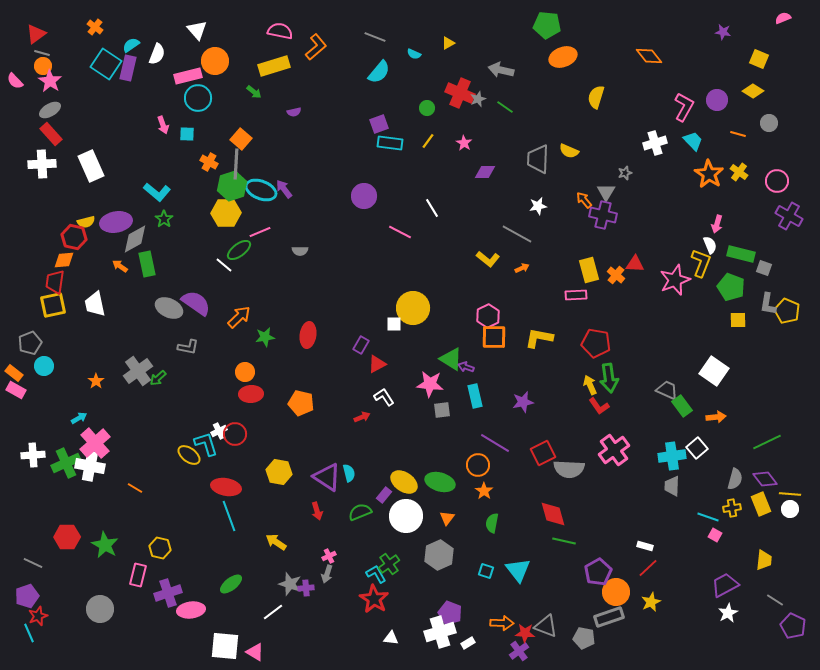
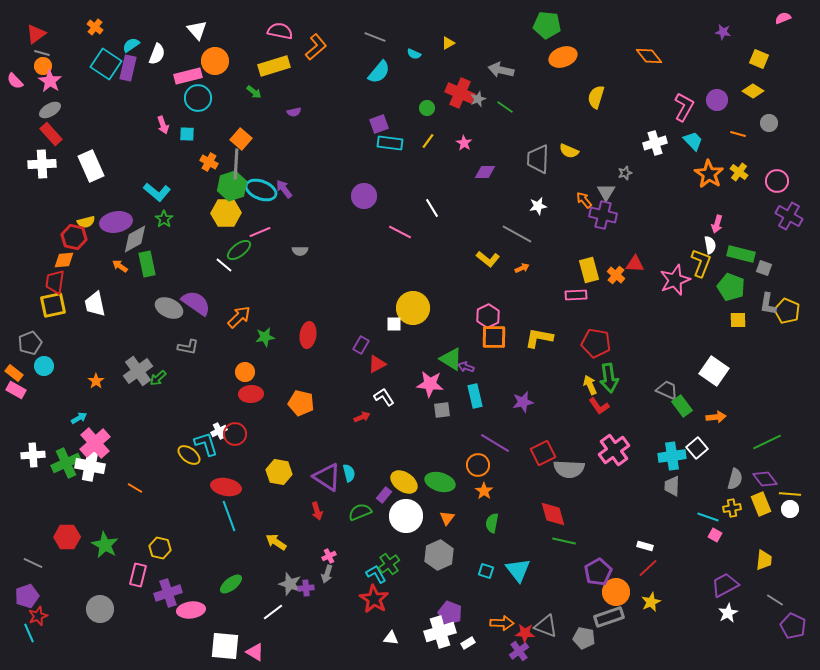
white semicircle at (710, 245): rotated 12 degrees clockwise
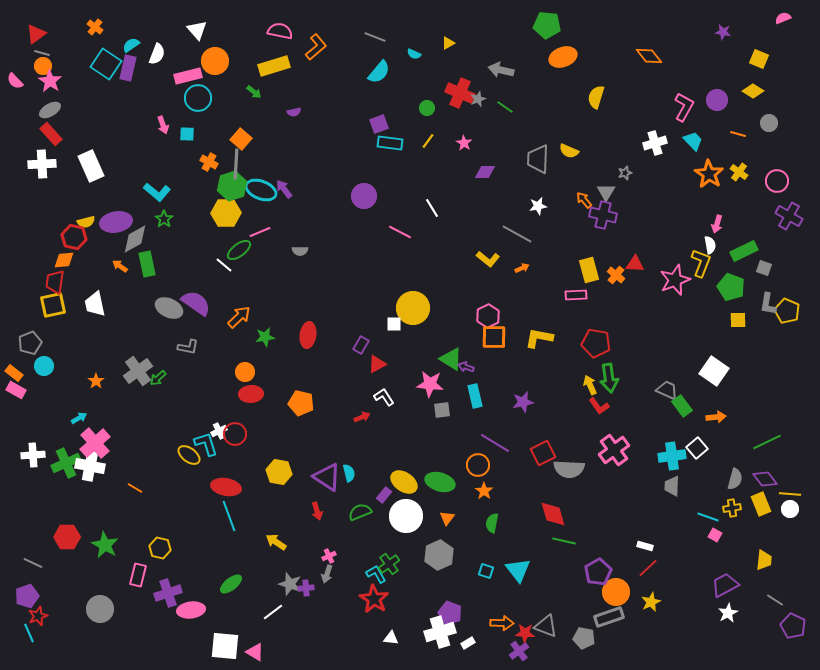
green rectangle at (741, 254): moved 3 px right, 3 px up; rotated 40 degrees counterclockwise
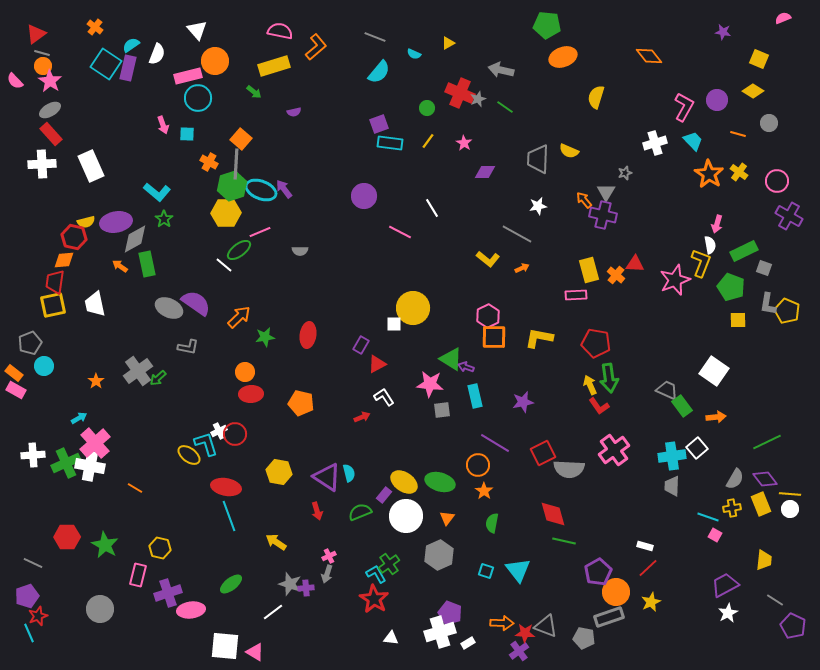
gray semicircle at (735, 479): rotated 15 degrees clockwise
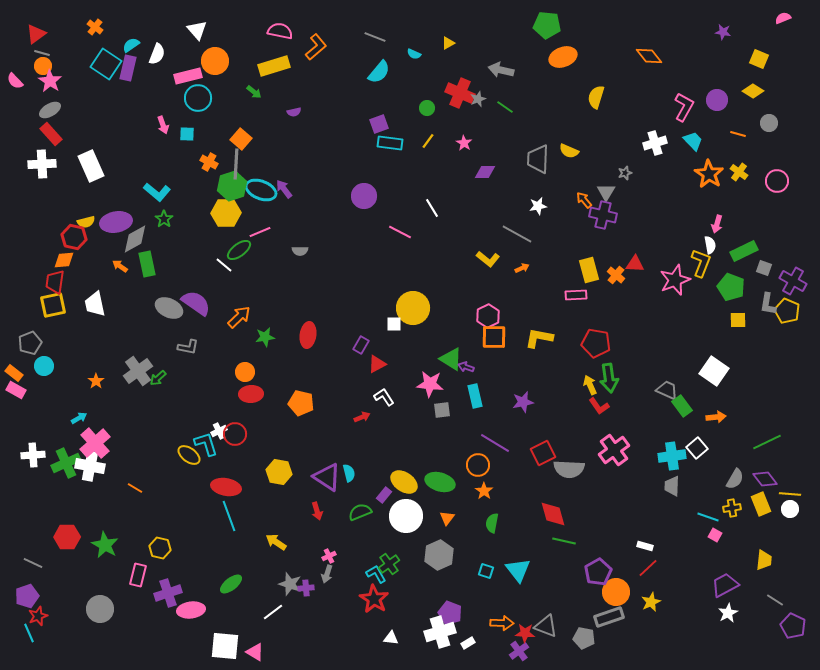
purple cross at (789, 216): moved 4 px right, 65 px down
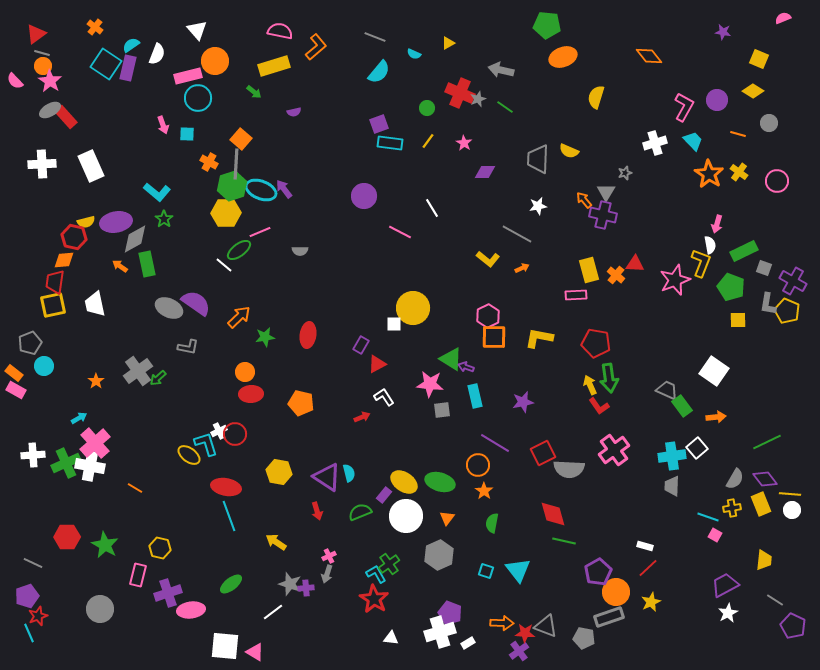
red rectangle at (51, 134): moved 15 px right, 17 px up
white circle at (790, 509): moved 2 px right, 1 px down
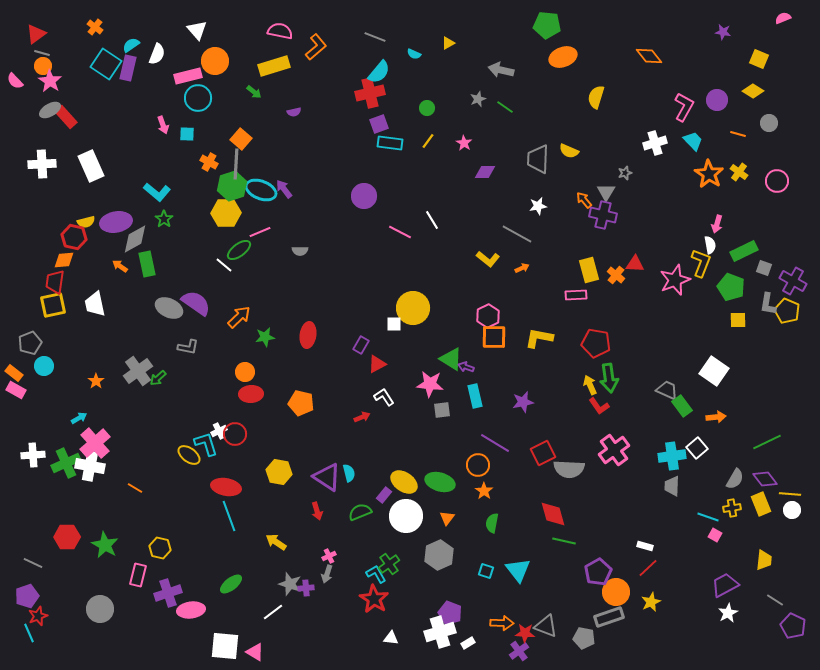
red cross at (460, 93): moved 90 px left; rotated 36 degrees counterclockwise
white line at (432, 208): moved 12 px down
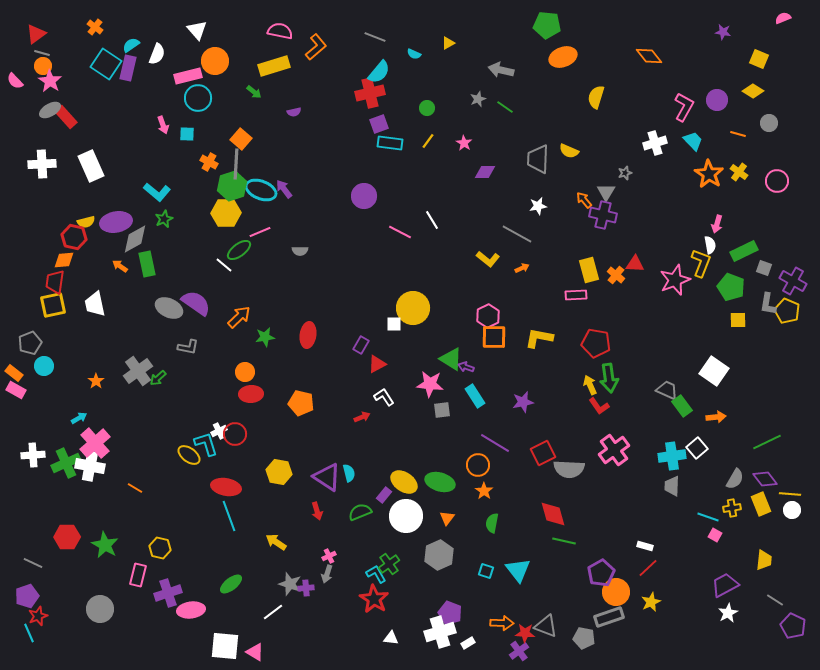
green star at (164, 219): rotated 12 degrees clockwise
cyan rectangle at (475, 396): rotated 20 degrees counterclockwise
purple pentagon at (598, 572): moved 3 px right, 1 px down
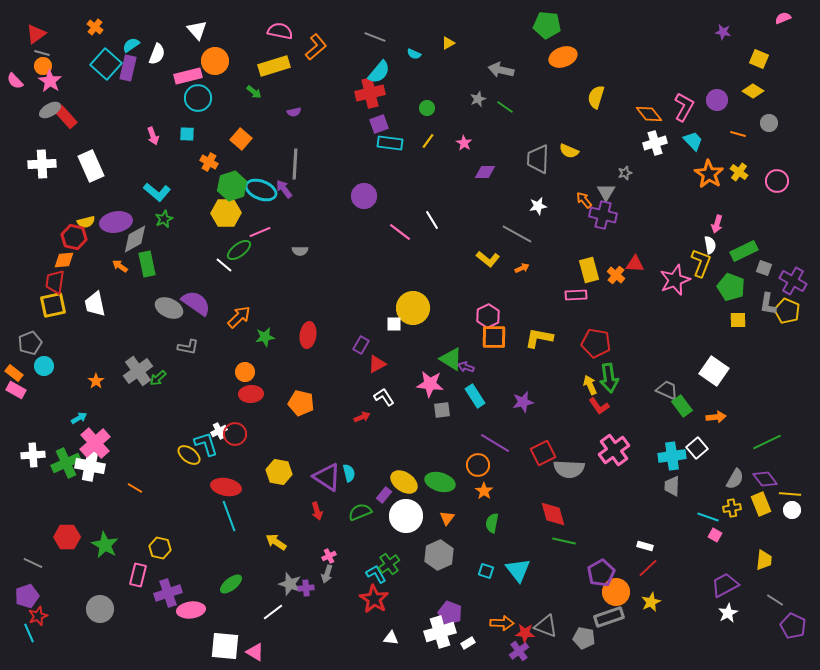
orange diamond at (649, 56): moved 58 px down
cyan square at (106, 64): rotated 8 degrees clockwise
pink arrow at (163, 125): moved 10 px left, 11 px down
gray line at (236, 164): moved 59 px right
pink line at (400, 232): rotated 10 degrees clockwise
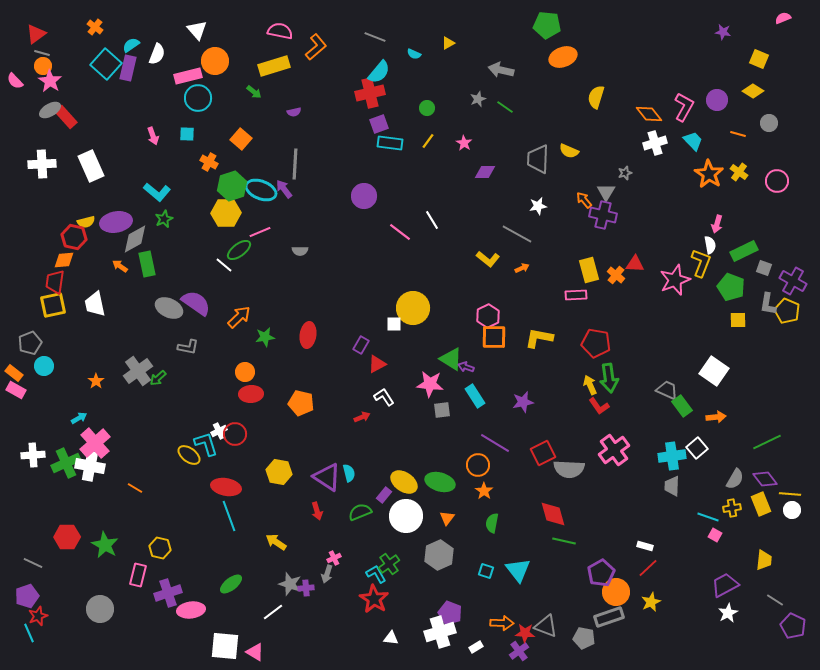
pink cross at (329, 556): moved 5 px right, 2 px down
white rectangle at (468, 643): moved 8 px right, 4 px down
